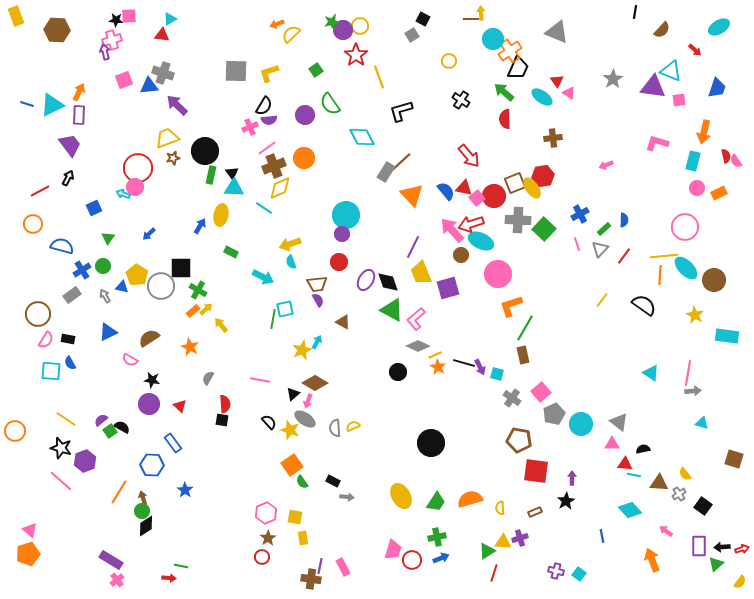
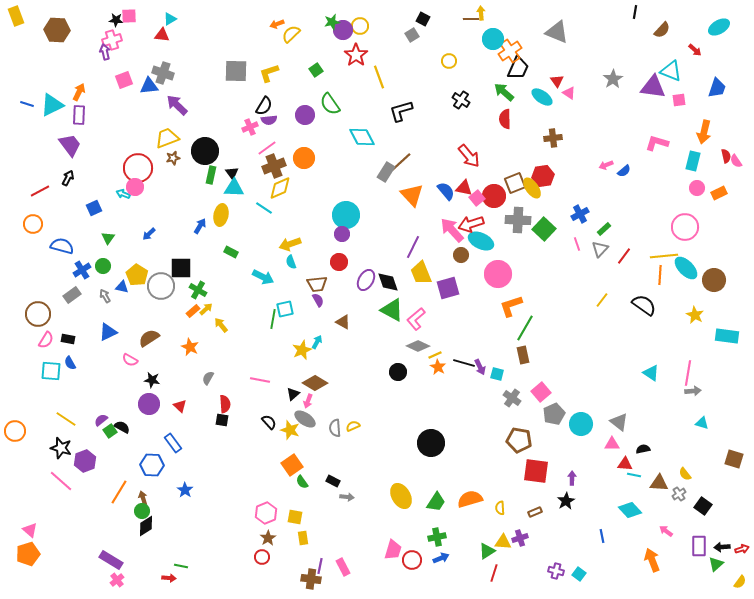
blue semicircle at (624, 220): moved 49 px up; rotated 48 degrees clockwise
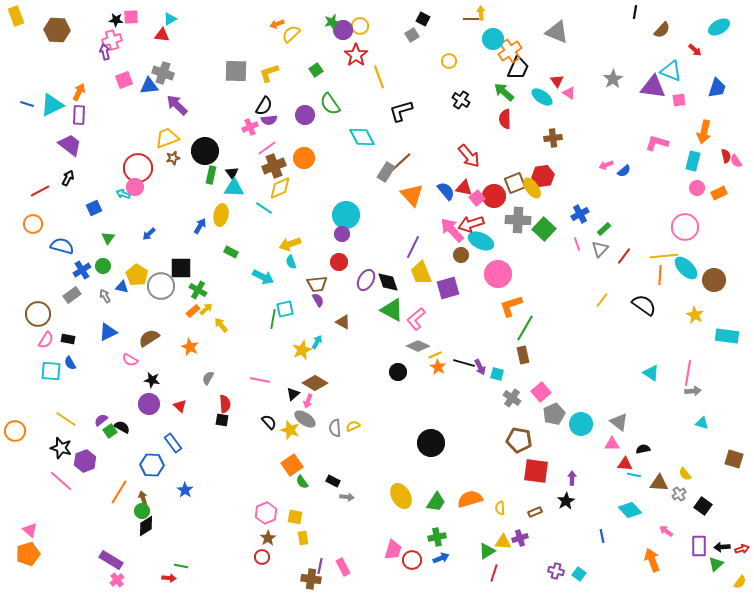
pink square at (129, 16): moved 2 px right, 1 px down
purple trapezoid at (70, 145): rotated 15 degrees counterclockwise
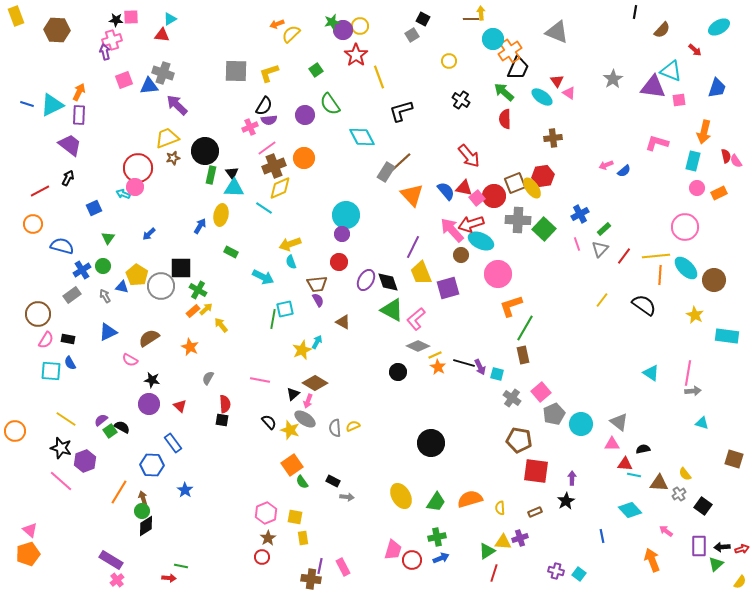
yellow line at (664, 256): moved 8 px left
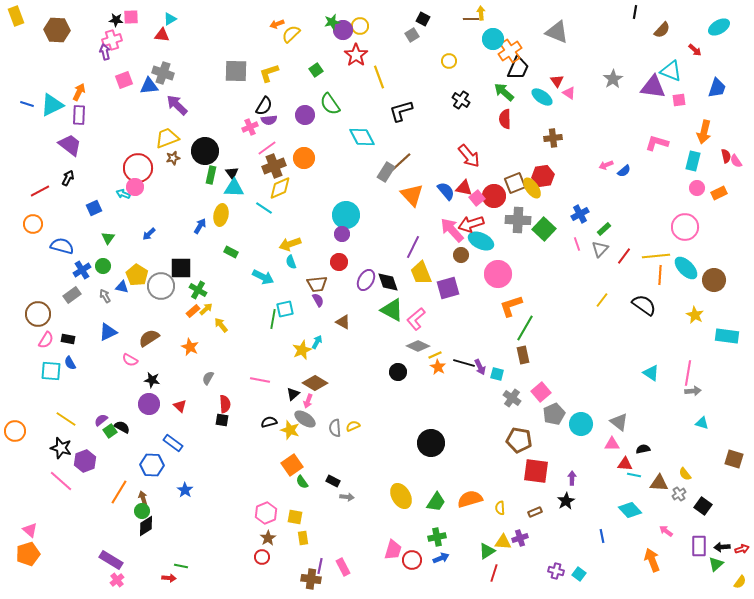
black semicircle at (269, 422): rotated 63 degrees counterclockwise
blue rectangle at (173, 443): rotated 18 degrees counterclockwise
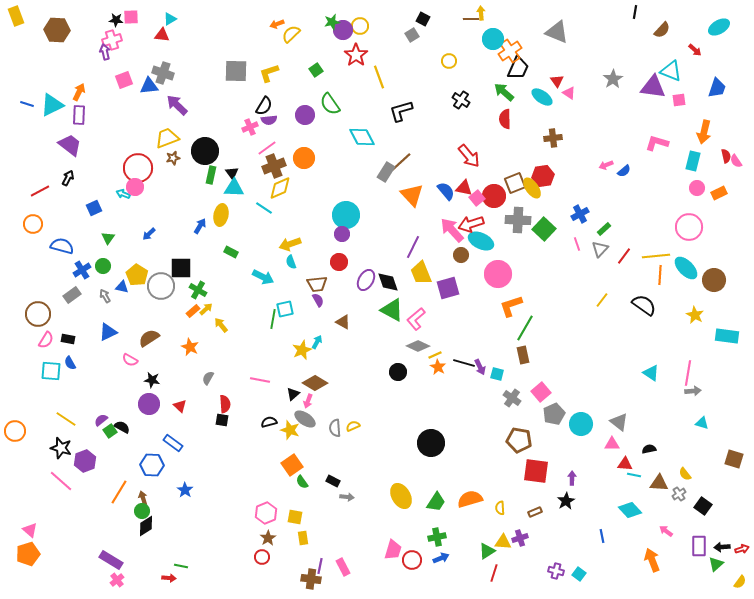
pink circle at (685, 227): moved 4 px right
black semicircle at (643, 449): moved 6 px right
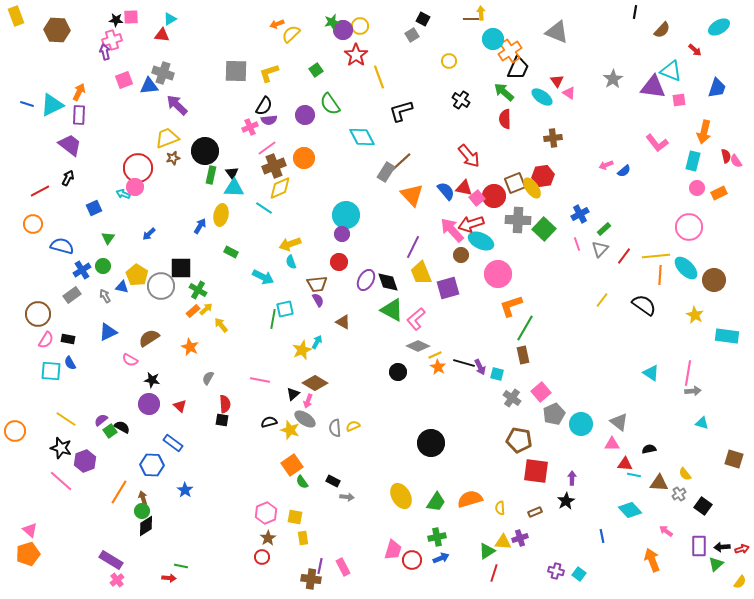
pink L-shape at (657, 143): rotated 145 degrees counterclockwise
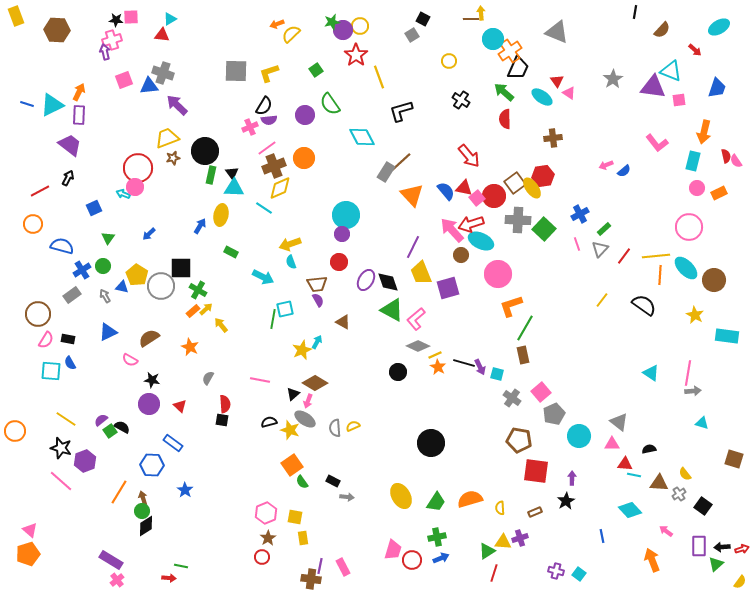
brown square at (515, 183): rotated 15 degrees counterclockwise
cyan circle at (581, 424): moved 2 px left, 12 px down
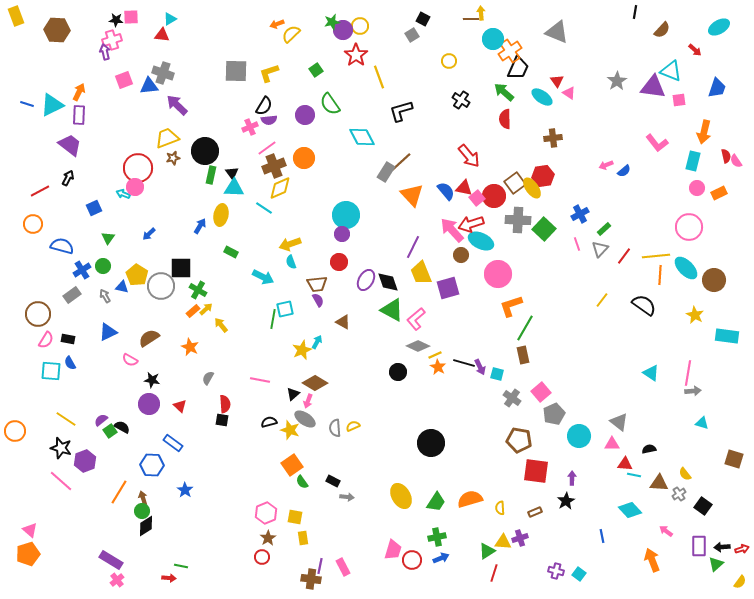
gray star at (613, 79): moved 4 px right, 2 px down
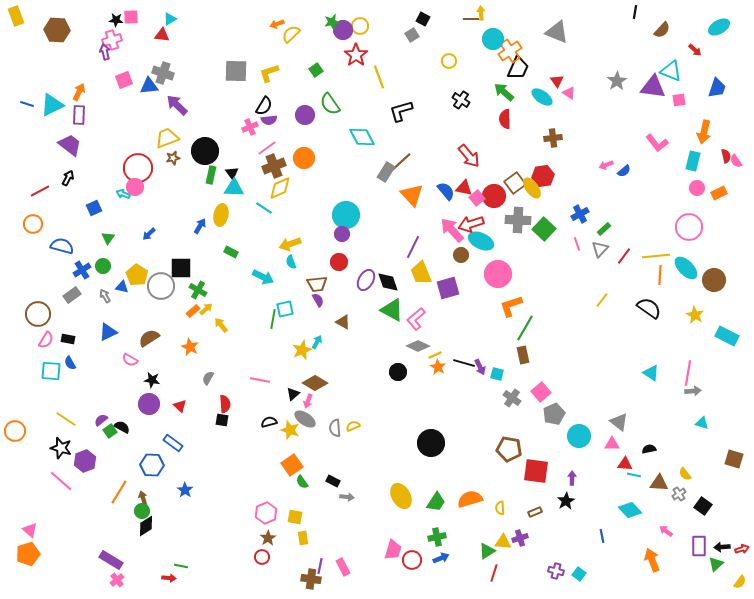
black semicircle at (644, 305): moved 5 px right, 3 px down
cyan rectangle at (727, 336): rotated 20 degrees clockwise
brown pentagon at (519, 440): moved 10 px left, 9 px down
